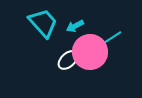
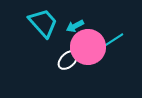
cyan line: moved 2 px right, 2 px down
pink circle: moved 2 px left, 5 px up
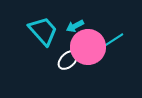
cyan trapezoid: moved 8 px down
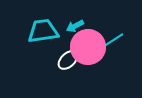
cyan trapezoid: rotated 56 degrees counterclockwise
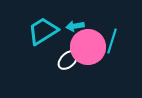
cyan arrow: rotated 18 degrees clockwise
cyan trapezoid: rotated 24 degrees counterclockwise
cyan line: rotated 40 degrees counterclockwise
